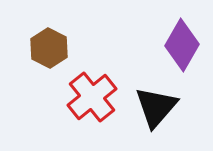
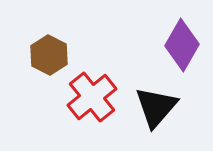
brown hexagon: moved 7 px down
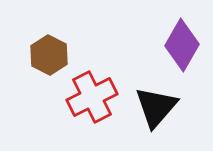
red cross: rotated 12 degrees clockwise
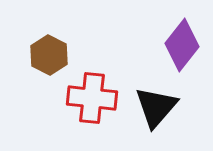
purple diamond: rotated 9 degrees clockwise
red cross: moved 1 px down; rotated 33 degrees clockwise
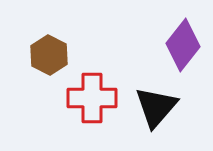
purple diamond: moved 1 px right
red cross: rotated 6 degrees counterclockwise
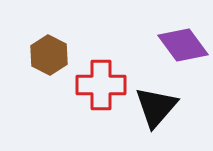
purple diamond: rotated 75 degrees counterclockwise
red cross: moved 9 px right, 13 px up
